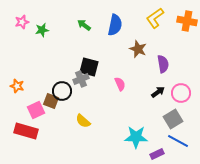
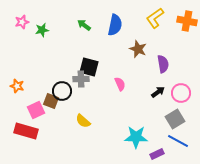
gray cross: rotated 21 degrees clockwise
gray square: moved 2 px right
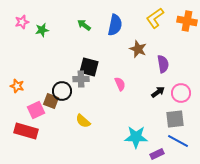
gray square: rotated 24 degrees clockwise
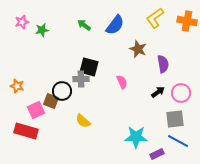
blue semicircle: rotated 25 degrees clockwise
pink semicircle: moved 2 px right, 2 px up
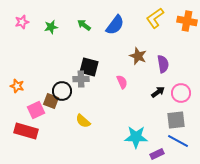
green star: moved 9 px right, 3 px up
brown star: moved 7 px down
gray square: moved 1 px right, 1 px down
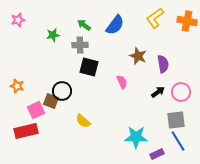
pink star: moved 4 px left, 2 px up
green star: moved 2 px right, 8 px down
gray cross: moved 1 px left, 34 px up
pink circle: moved 1 px up
red rectangle: rotated 30 degrees counterclockwise
blue line: rotated 30 degrees clockwise
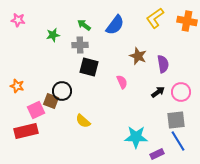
pink star: rotated 24 degrees clockwise
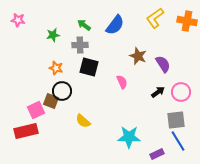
purple semicircle: rotated 24 degrees counterclockwise
orange star: moved 39 px right, 18 px up
cyan star: moved 7 px left
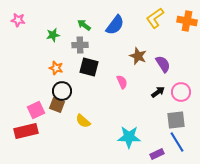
brown square: moved 6 px right, 4 px down
blue line: moved 1 px left, 1 px down
